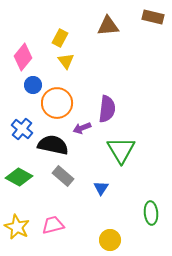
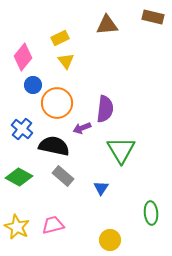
brown triangle: moved 1 px left, 1 px up
yellow rectangle: rotated 36 degrees clockwise
purple semicircle: moved 2 px left
black semicircle: moved 1 px right, 1 px down
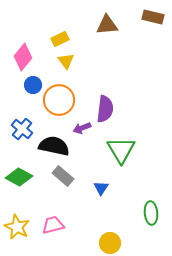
yellow rectangle: moved 1 px down
orange circle: moved 2 px right, 3 px up
yellow circle: moved 3 px down
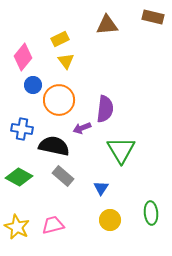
blue cross: rotated 30 degrees counterclockwise
yellow circle: moved 23 px up
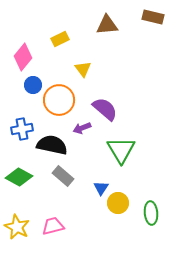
yellow triangle: moved 17 px right, 8 px down
purple semicircle: rotated 56 degrees counterclockwise
blue cross: rotated 20 degrees counterclockwise
black semicircle: moved 2 px left, 1 px up
yellow circle: moved 8 px right, 17 px up
pink trapezoid: moved 1 px down
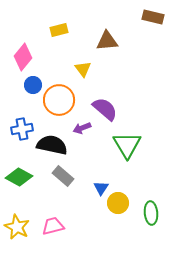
brown triangle: moved 16 px down
yellow rectangle: moved 1 px left, 9 px up; rotated 12 degrees clockwise
green triangle: moved 6 px right, 5 px up
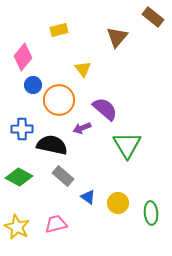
brown rectangle: rotated 25 degrees clockwise
brown triangle: moved 10 px right, 4 px up; rotated 45 degrees counterclockwise
blue cross: rotated 10 degrees clockwise
blue triangle: moved 13 px left, 9 px down; rotated 28 degrees counterclockwise
pink trapezoid: moved 3 px right, 2 px up
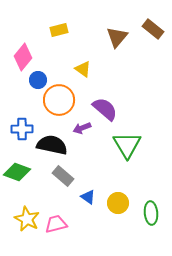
brown rectangle: moved 12 px down
yellow triangle: rotated 18 degrees counterclockwise
blue circle: moved 5 px right, 5 px up
green diamond: moved 2 px left, 5 px up; rotated 8 degrees counterclockwise
yellow star: moved 10 px right, 8 px up
